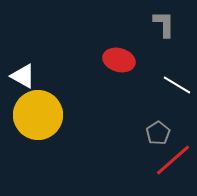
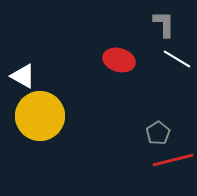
white line: moved 26 px up
yellow circle: moved 2 px right, 1 px down
red line: rotated 27 degrees clockwise
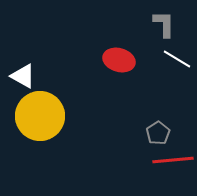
red line: rotated 9 degrees clockwise
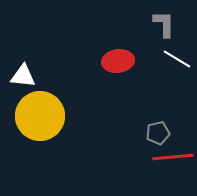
red ellipse: moved 1 px left, 1 px down; rotated 24 degrees counterclockwise
white triangle: rotated 24 degrees counterclockwise
gray pentagon: rotated 20 degrees clockwise
red line: moved 3 px up
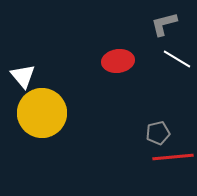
gray L-shape: rotated 104 degrees counterclockwise
white triangle: rotated 44 degrees clockwise
yellow circle: moved 2 px right, 3 px up
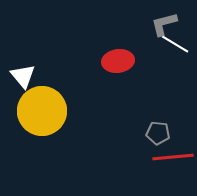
white line: moved 2 px left, 15 px up
yellow circle: moved 2 px up
gray pentagon: rotated 20 degrees clockwise
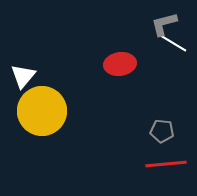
white line: moved 2 px left, 1 px up
red ellipse: moved 2 px right, 3 px down
white triangle: rotated 20 degrees clockwise
gray pentagon: moved 4 px right, 2 px up
red line: moved 7 px left, 7 px down
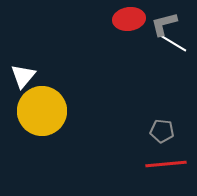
red ellipse: moved 9 px right, 45 px up
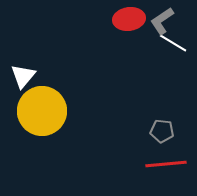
gray L-shape: moved 2 px left, 3 px up; rotated 20 degrees counterclockwise
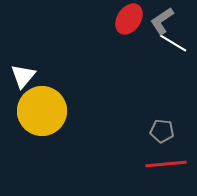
red ellipse: rotated 48 degrees counterclockwise
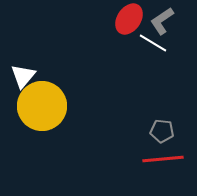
white line: moved 20 px left
yellow circle: moved 5 px up
red line: moved 3 px left, 5 px up
